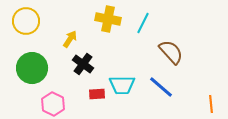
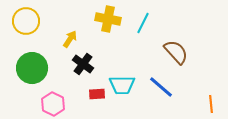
brown semicircle: moved 5 px right
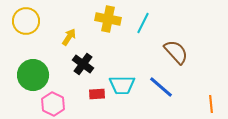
yellow arrow: moved 1 px left, 2 px up
green circle: moved 1 px right, 7 px down
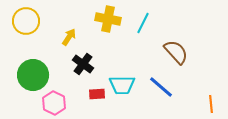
pink hexagon: moved 1 px right, 1 px up
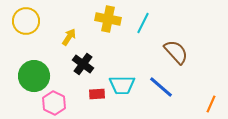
green circle: moved 1 px right, 1 px down
orange line: rotated 30 degrees clockwise
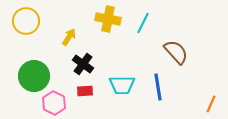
blue line: moved 3 px left; rotated 40 degrees clockwise
red rectangle: moved 12 px left, 3 px up
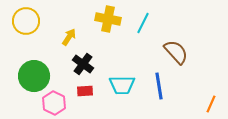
blue line: moved 1 px right, 1 px up
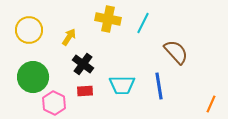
yellow circle: moved 3 px right, 9 px down
green circle: moved 1 px left, 1 px down
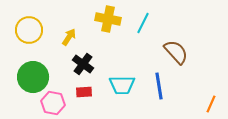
red rectangle: moved 1 px left, 1 px down
pink hexagon: moved 1 px left; rotated 15 degrees counterclockwise
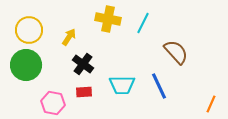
green circle: moved 7 px left, 12 px up
blue line: rotated 16 degrees counterclockwise
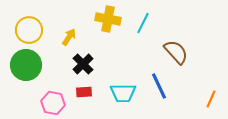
black cross: rotated 10 degrees clockwise
cyan trapezoid: moved 1 px right, 8 px down
orange line: moved 5 px up
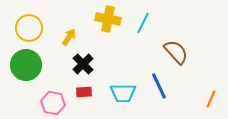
yellow circle: moved 2 px up
